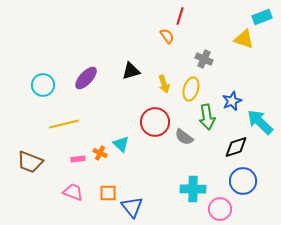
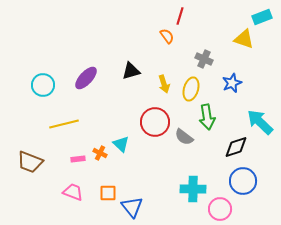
blue star: moved 18 px up
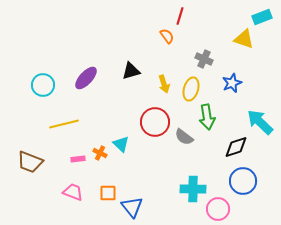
pink circle: moved 2 px left
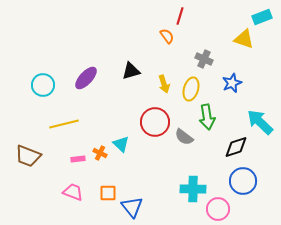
brown trapezoid: moved 2 px left, 6 px up
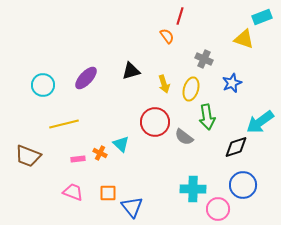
cyan arrow: rotated 80 degrees counterclockwise
blue circle: moved 4 px down
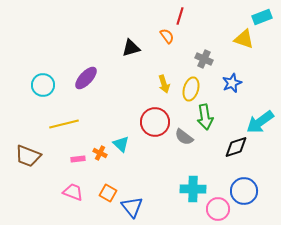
black triangle: moved 23 px up
green arrow: moved 2 px left
blue circle: moved 1 px right, 6 px down
orange square: rotated 30 degrees clockwise
